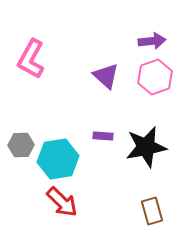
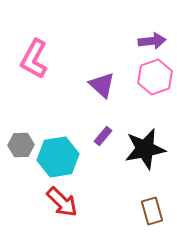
pink L-shape: moved 3 px right
purple triangle: moved 4 px left, 9 px down
purple rectangle: rotated 54 degrees counterclockwise
black star: moved 1 px left, 2 px down
cyan hexagon: moved 2 px up
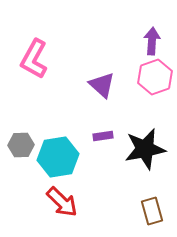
purple arrow: rotated 80 degrees counterclockwise
purple rectangle: rotated 42 degrees clockwise
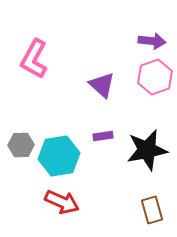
purple arrow: rotated 92 degrees clockwise
black star: moved 2 px right, 1 px down
cyan hexagon: moved 1 px right, 1 px up
red arrow: rotated 20 degrees counterclockwise
brown rectangle: moved 1 px up
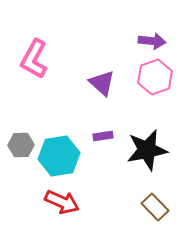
purple triangle: moved 2 px up
brown rectangle: moved 3 px right, 3 px up; rotated 28 degrees counterclockwise
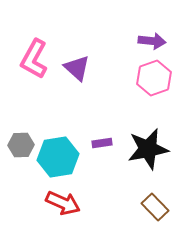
pink hexagon: moved 1 px left, 1 px down
purple triangle: moved 25 px left, 15 px up
purple rectangle: moved 1 px left, 7 px down
black star: moved 1 px right, 1 px up
cyan hexagon: moved 1 px left, 1 px down
red arrow: moved 1 px right, 1 px down
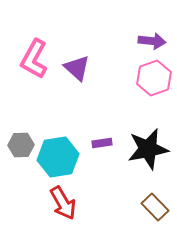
red arrow: rotated 36 degrees clockwise
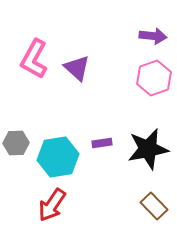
purple arrow: moved 1 px right, 5 px up
gray hexagon: moved 5 px left, 2 px up
red arrow: moved 11 px left, 2 px down; rotated 64 degrees clockwise
brown rectangle: moved 1 px left, 1 px up
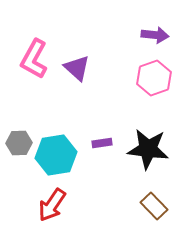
purple arrow: moved 2 px right, 1 px up
gray hexagon: moved 3 px right
black star: rotated 18 degrees clockwise
cyan hexagon: moved 2 px left, 2 px up
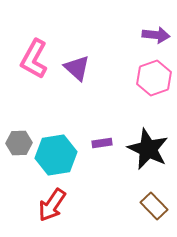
purple arrow: moved 1 px right
black star: rotated 18 degrees clockwise
